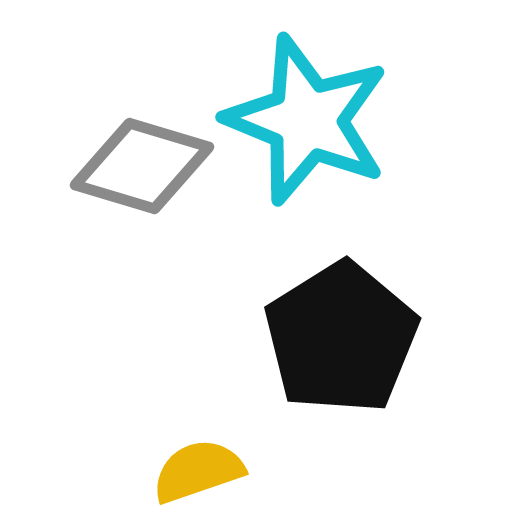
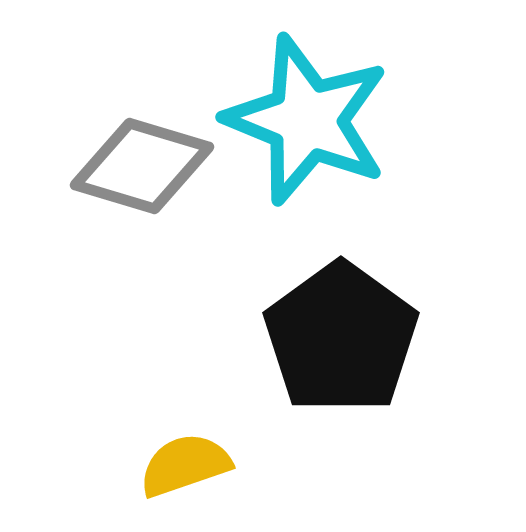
black pentagon: rotated 4 degrees counterclockwise
yellow semicircle: moved 13 px left, 6 px up
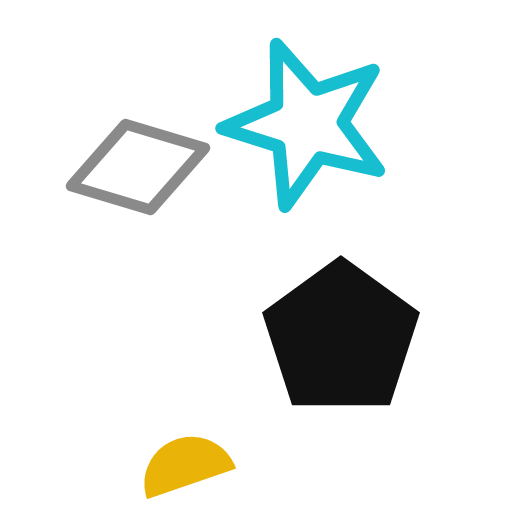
cyan star: moved 4 px down; rotated 5 degrees counterclockwise
gray diamond: moved 4 px left, 1 px down
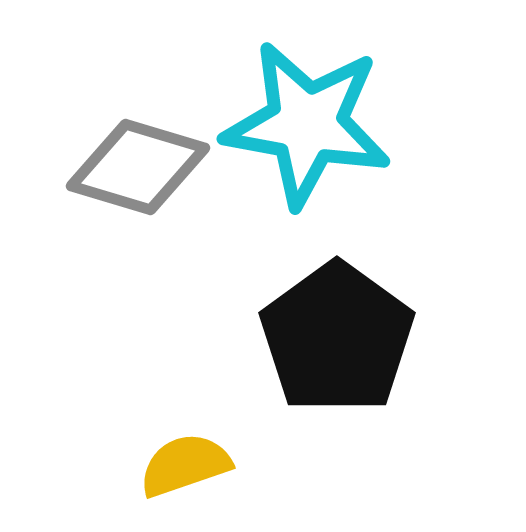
cyan star: rotated 7 degrees counterclockwise
black pentagon: moved 4 px left
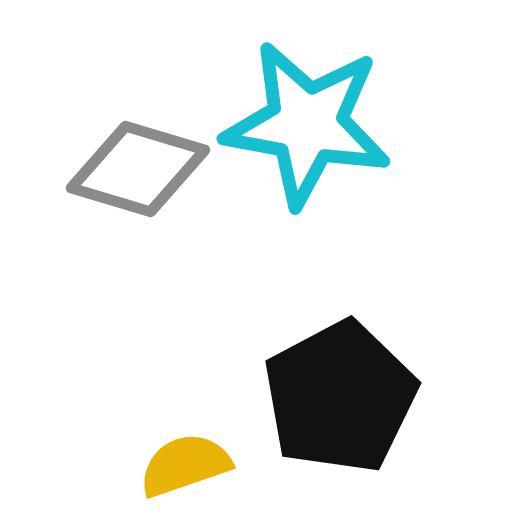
gray diamond: moved 2 px down
black pentagon: moved 3 px right, 59 px down; rotated 8 degrees clockwise
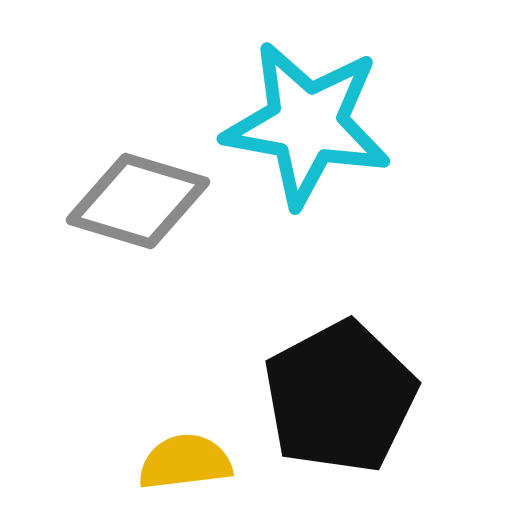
gray diamond: moved 32 px down
yellow semicircle: moved 3 px up; rotated 12 degrees clockwise
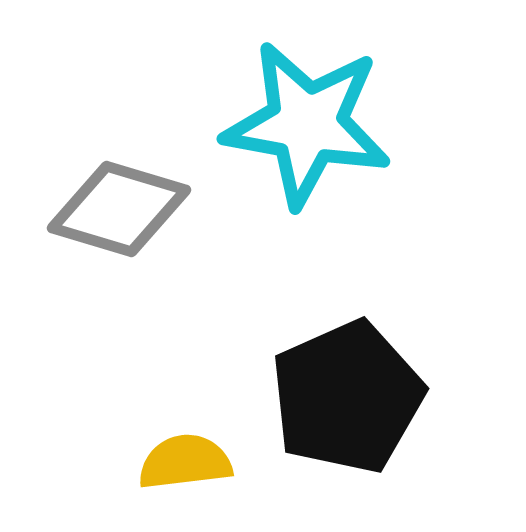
gray diamond: moved 19 px left, 8 px down
black pentagon: moved 7 px right; rotated 4 degrees clockwise
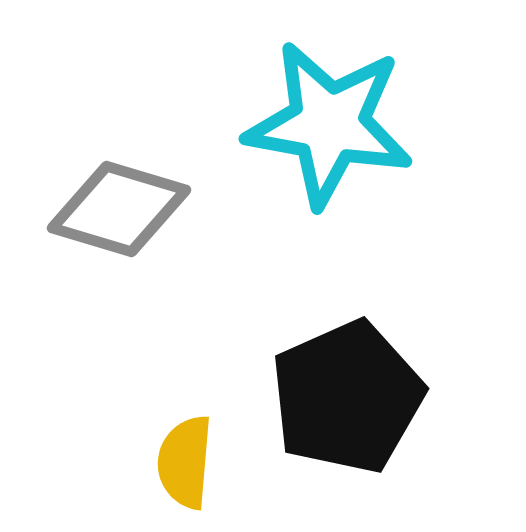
cyan star: moved 22 px right
yellow semicircle: rotated 78 degrees counterclockwise
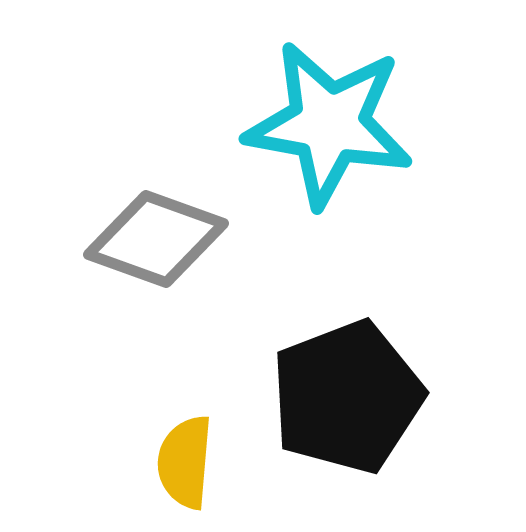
gray diamond: moved 37 px right, 30 px down; rotated 3 degrees clockwise
black pentagon: rotated 3 degrees clockwise
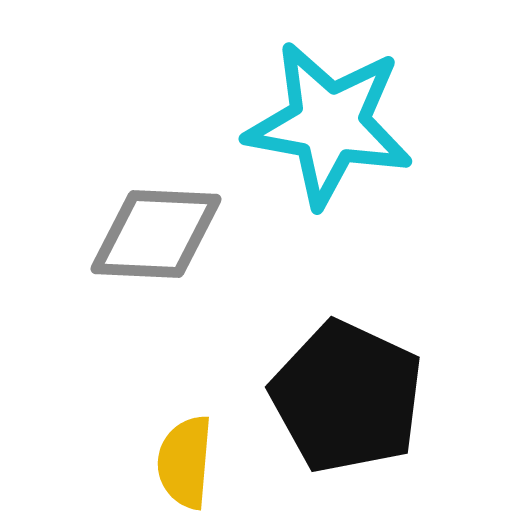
gray diamond: moved 5 px up; rotated 17 degrees counterclockwise
black pentagon: rotated 26 degrees counterclockwise
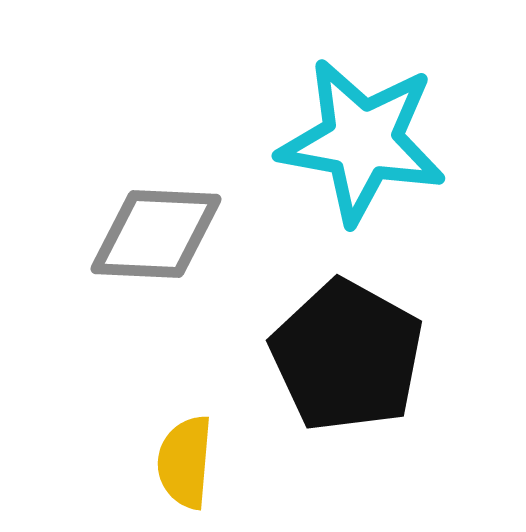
cyan star: moved 33 px right, 17 px down
black pentagon: moved 41 px up; rotated 4 degrees clockwise
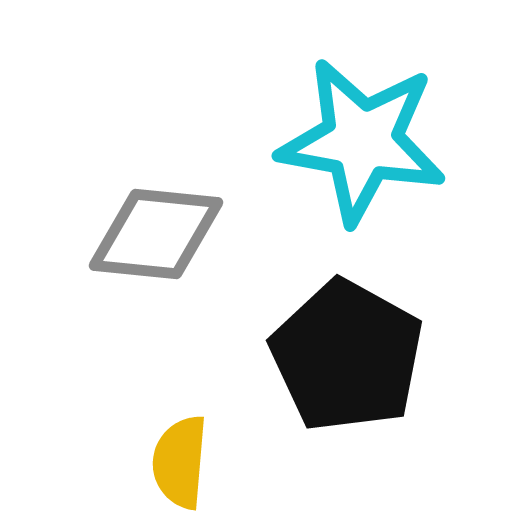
gray diamond: rotated 3 degrees clockwise
yellow semicircle: moved 5 px left
